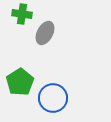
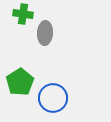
green cross: moved 1 px right
gray ellipse: rotated 25 degrees counterclockwise
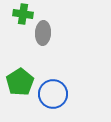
gray ellipse: moved 2 px left
blue circle: moved 4 px up
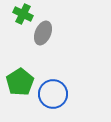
green cross: rotated 18 degrees clockwise
gray ellipse: rotated 20 degrees clockwise
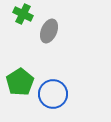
gray ellipse: moved 6 px right, 2 px up
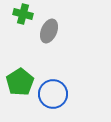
green cross: rotated 12 degrees counterclockwise
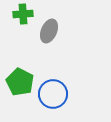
green cross: rotated 18 degrees counterclockwise
green pentagon: rotated 12 degrees counterclockwise
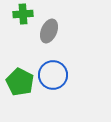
blue circle: moved 19 px up
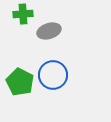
gray ellipse: rotated 50 degrees clockwise
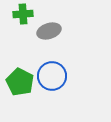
blue circle: moved 1 px left, 1 px down
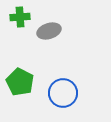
green cross: moved 3 px left, 3 px down
blue circle: moved 11 px right, 17 px down
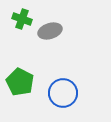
green cross: moved 2 px right, 2 px down; rotated 24 degrees clockwise
gray ellipse: moved 1 px right
